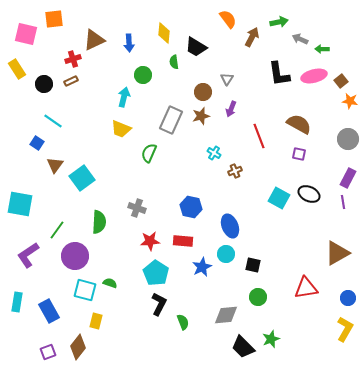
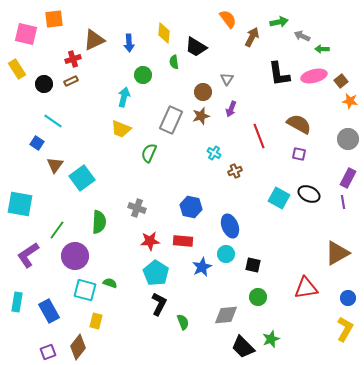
gray arrow at (300, 39): moved 2 px right, 3 px up
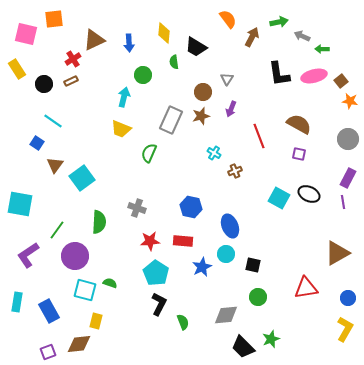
red cross at (73, 59): rotated 14 degrees counterclockwise
brown diamond at (78, 347): moved 1 px right, 3 px up; rotated 45 degrees clockwise
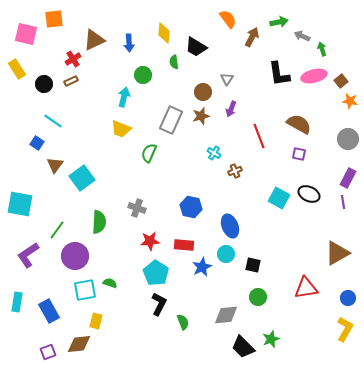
green arrow at (322, 49): rotated 72 degrees clockwise
red rectangle at (183, 241): moved 1 px right, 4 px down
cyan square at (85, 290): rotated 25 degrees counterclockwise
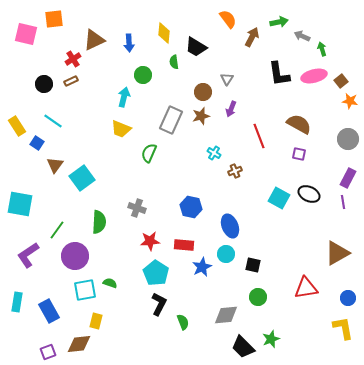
yellow rectangle at (17, 69): moved 57 px down
yellow L-shape at (345, 329): moved 2 px left, 1 px up; rotated 40 degrees counterclockwise
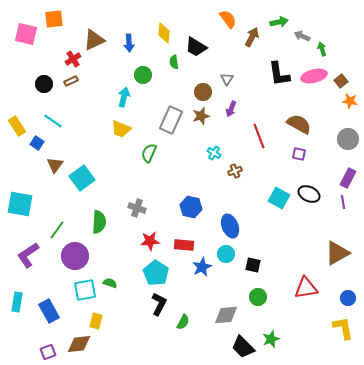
green semicircle at (183, 322): rotated 49 degrees clockwise
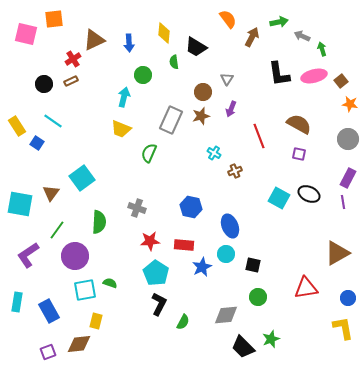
orange star at (350, 101): moved 3 px down
brown triangle at (55, 165): moved 4 px left, 28 px down
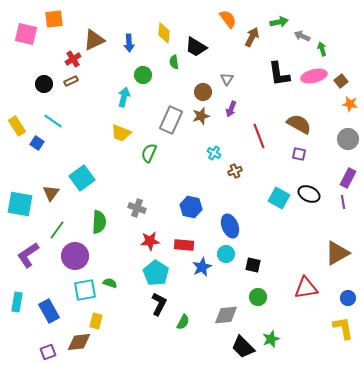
yellow trapezoid at (121, 129): moved 4 px down
brown diamond at (79, 344): moved 2 px up
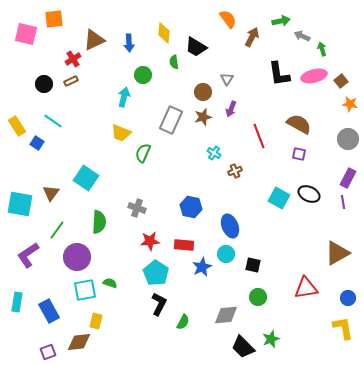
green arrow at (279, 22): moved 2 px right, 1 px up
brown star at (201, 116): moved 2 px right, 1 px down
green semicircle at (149, 153): moved 6 px left
cyan square at (82, 178): moved 4 px right; rotated 20 degrees counterclockwise
purple circle at (75, 256): moved 2 px right, 1 px down
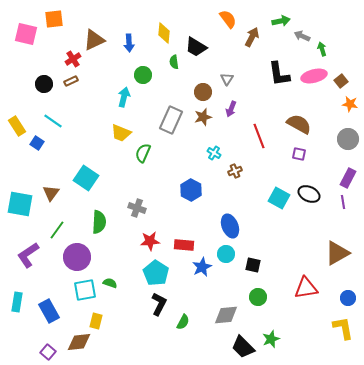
blue hexagon at (191, 207): moved 17 px up; rotated 15 degrees clockwise
purple square at (48, 352): rotated 28 degrees counterclockwise
